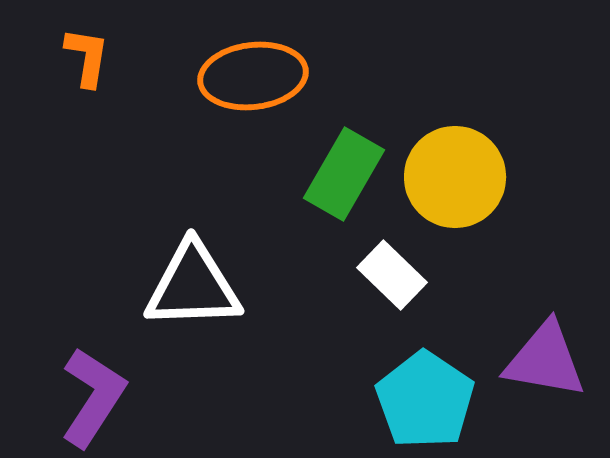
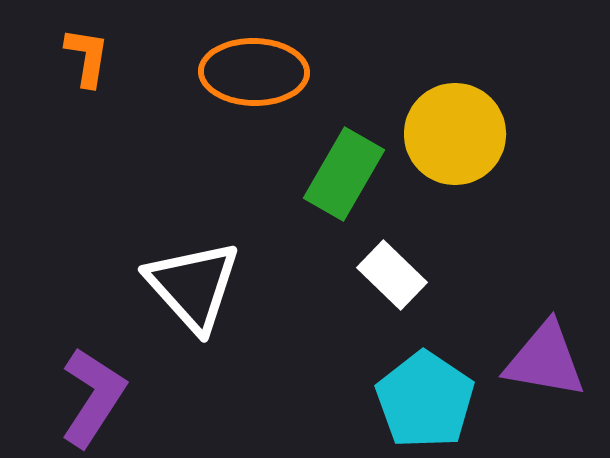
orange ellipse: moved 1 px right, 4 px up; rotated 8 degrees clockwise
yellow circle: moved 43 px up
white triangle: rotated 50 degrees clockwise
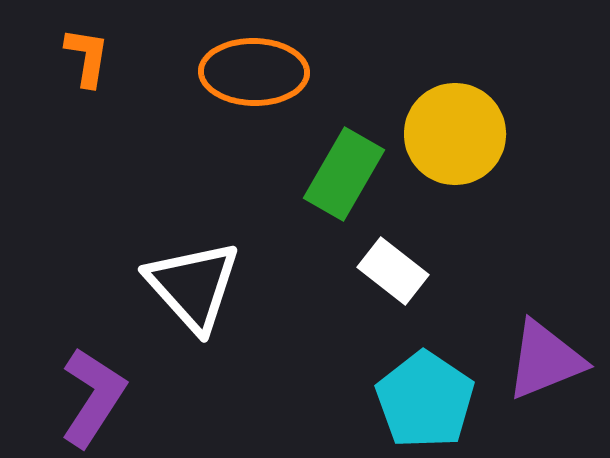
white rectangle: moved 1 px right, 4 px up; rotated 6 degrees counterclockwise
purple triangle: rotated 32 degrees counterclockwise
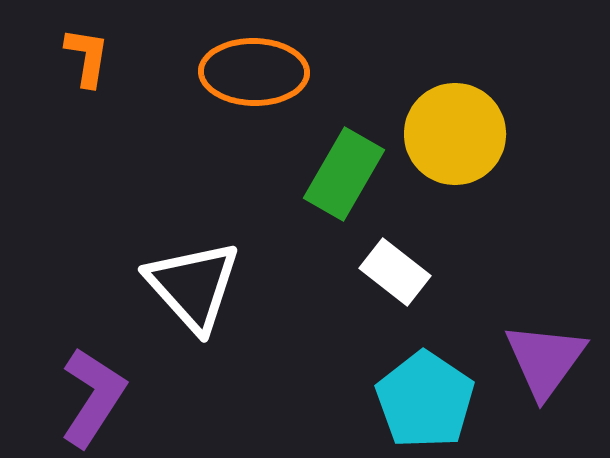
white rectangle: moved 2 px right, 1 px down
purple triangle: rotated 32 degrees counterclockwise
